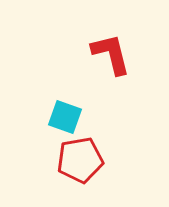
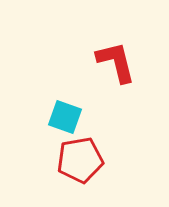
red L-shape: moved 5 px right, 8 px down
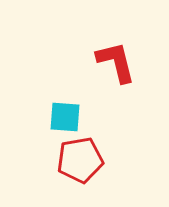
cyan square: rotated 16 degrees counterclockwise
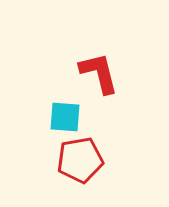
red L-shape: moved 17 px left, 11 px down
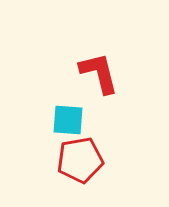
cyan square: moved 3 px right, 3 px down
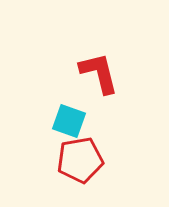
cyan square: moved 1 px right, 1 px down; rotated 16 degrees clockwise
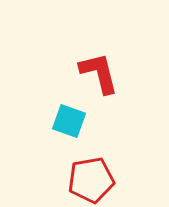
red pentagon: moved 11 px right, 20 px down
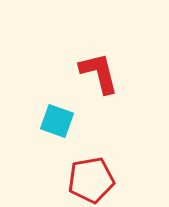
cyan square: moved 12 px left
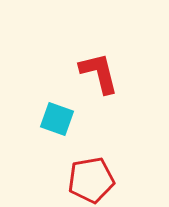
cyan square: moved 2 px up
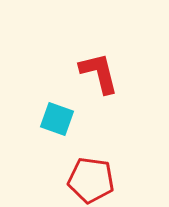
red pentagon: rotated 18 degrees clockwise
